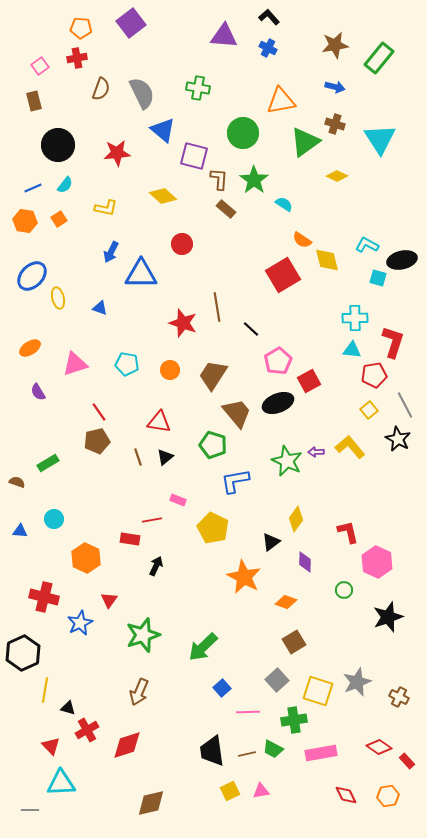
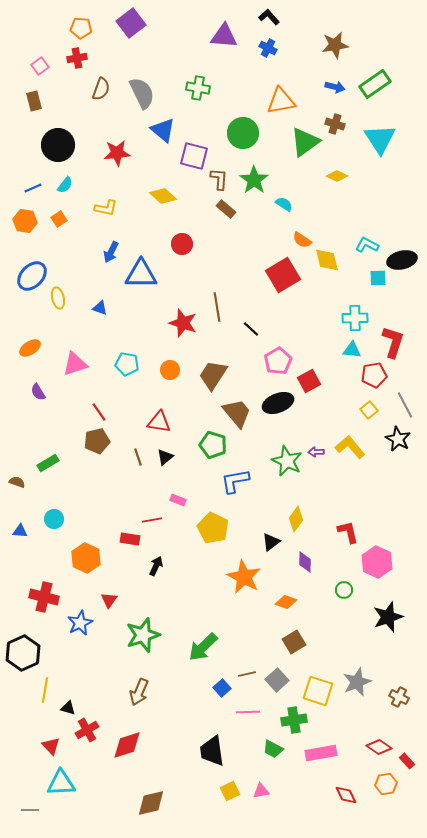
green rectangle at (379, 58): moved 4 px left, 26 px down; rotated 16 degrees clockwise
cyan square at (378, 278): rotated 18 degrees counterclockwise
brown line at (247, 754): moved 80 px up
orange hexagon at (388, 796): moved 2 px left, 12 px up
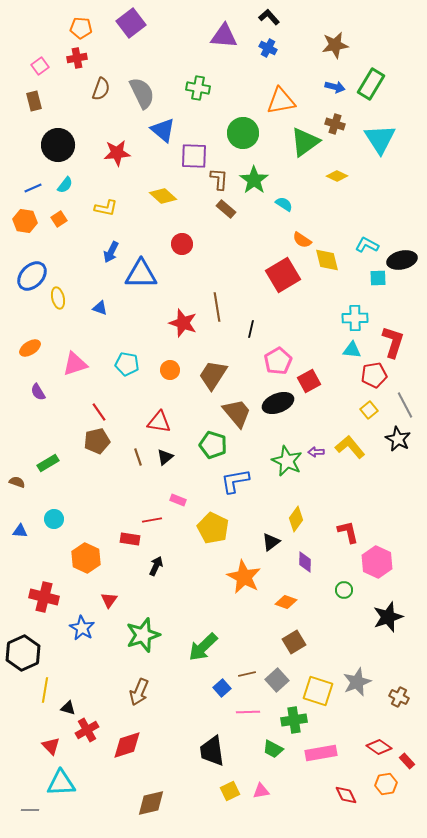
green rectangle at (375, 84): moved 4 px left; rotated 24 degrees counterclockwise
purple square at (194, 156): rotated 12 degrees counterclockwise
black line at (251, 329): rotated 60 degrees clockwise
blue star at (80, 623): moved 2 px right, 5 px down; rotated 15 degrees counterclockwise
